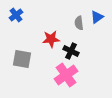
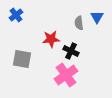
blue triangle: rotated 24 degrees counterclockwise
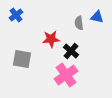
blue triangle: rotated 48 degrees counterclockwise
black cross: rotated 14 degrees clockwise
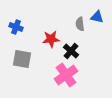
blue cross: moved 12 px down; rotated 32 degrees counterclockwise
gray semicircle: moved 1 px right, 1 px down
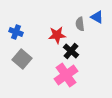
blue triangle: rotated 16 degrees clockwise
blue cross: moved 5 px down
red star: moved 6 px right, 4 px up
gray square: rotated 30 degrees clockwise
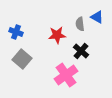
black cross: moved 10 px right
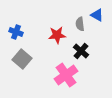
blue triangle: moved 2 px up
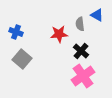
red star: moved 2 px right, 1 px up
pink cross: moved 17 px right, 1 px down
